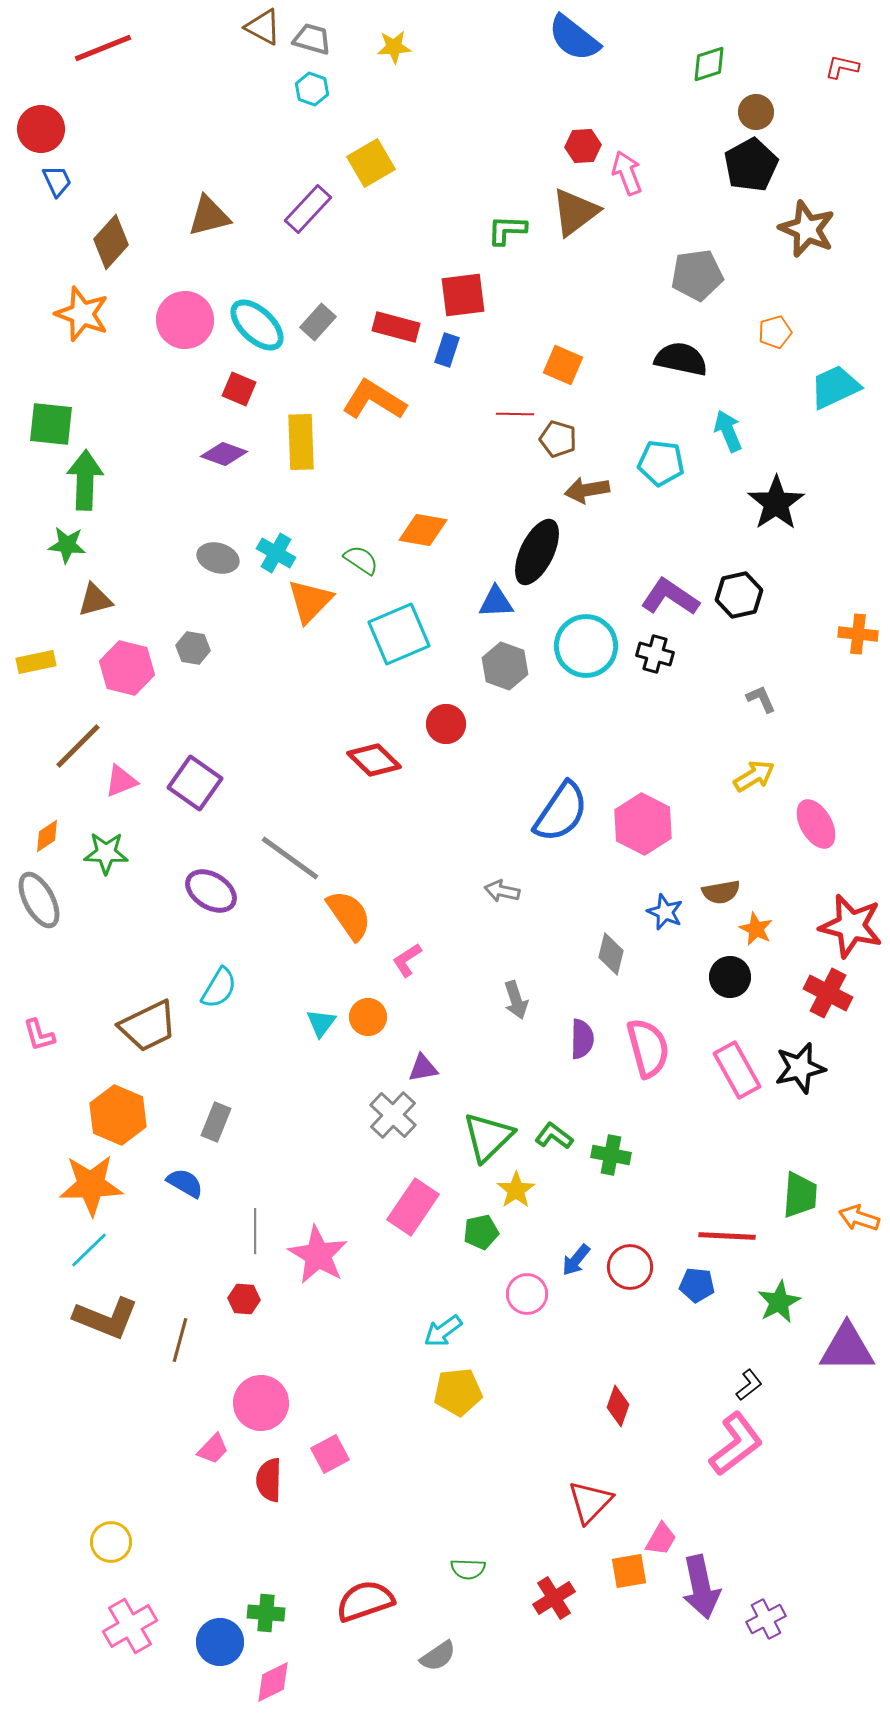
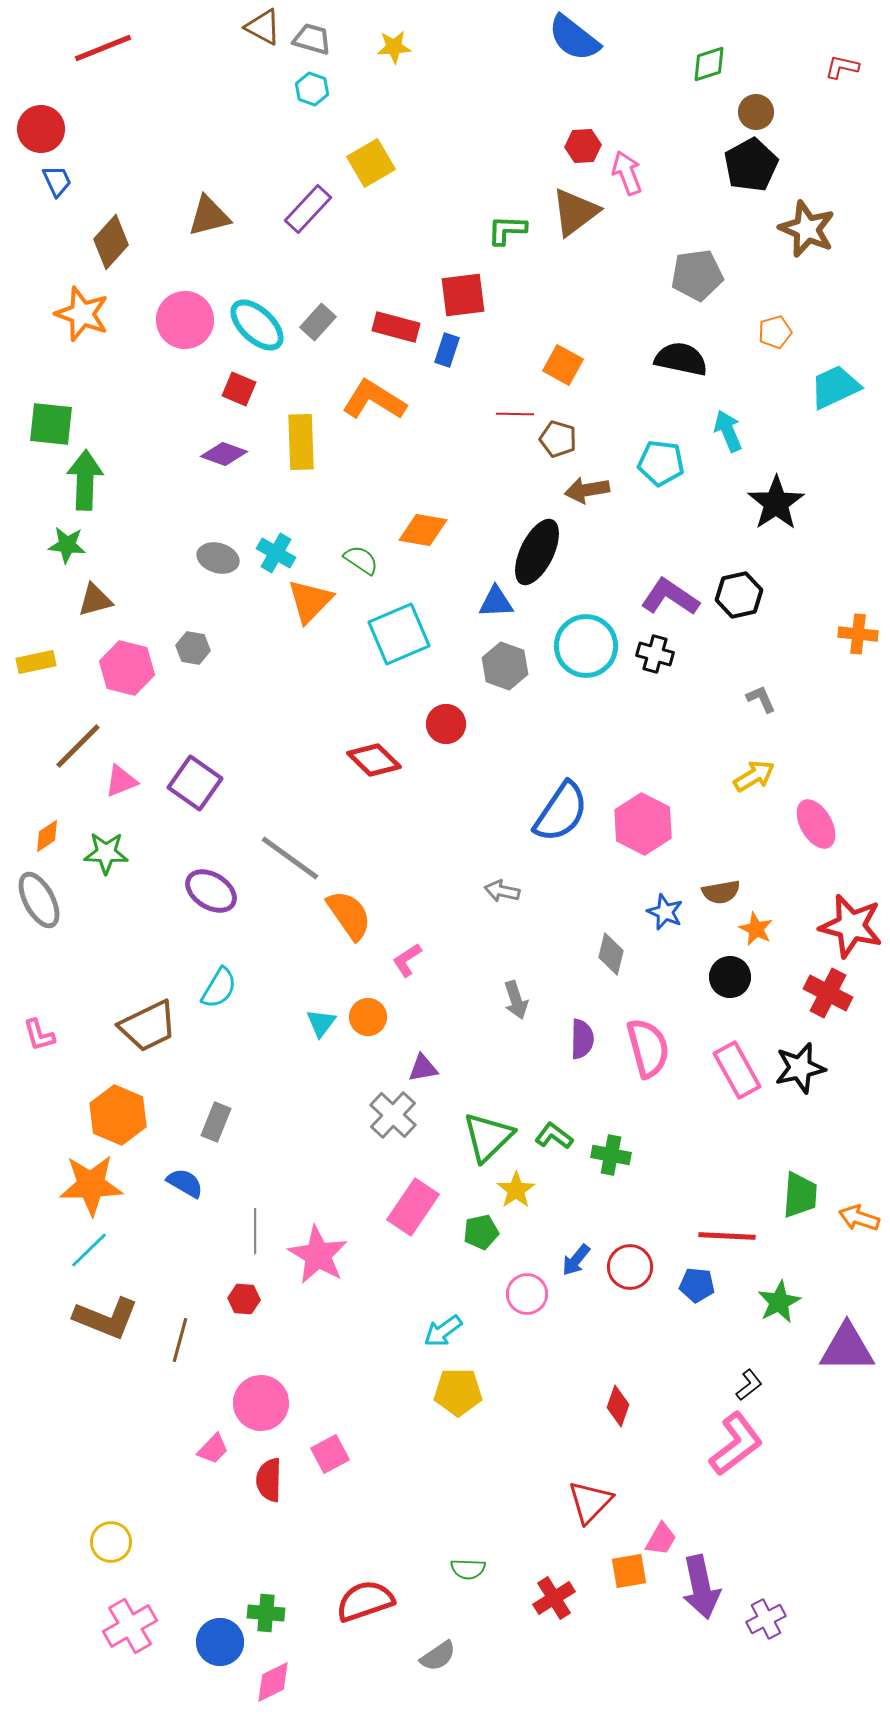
orange square at (563, 365): rotated 6 degrees clockwise
yellow pentagon at (458, 1392): rotated 6 degrees clockwise
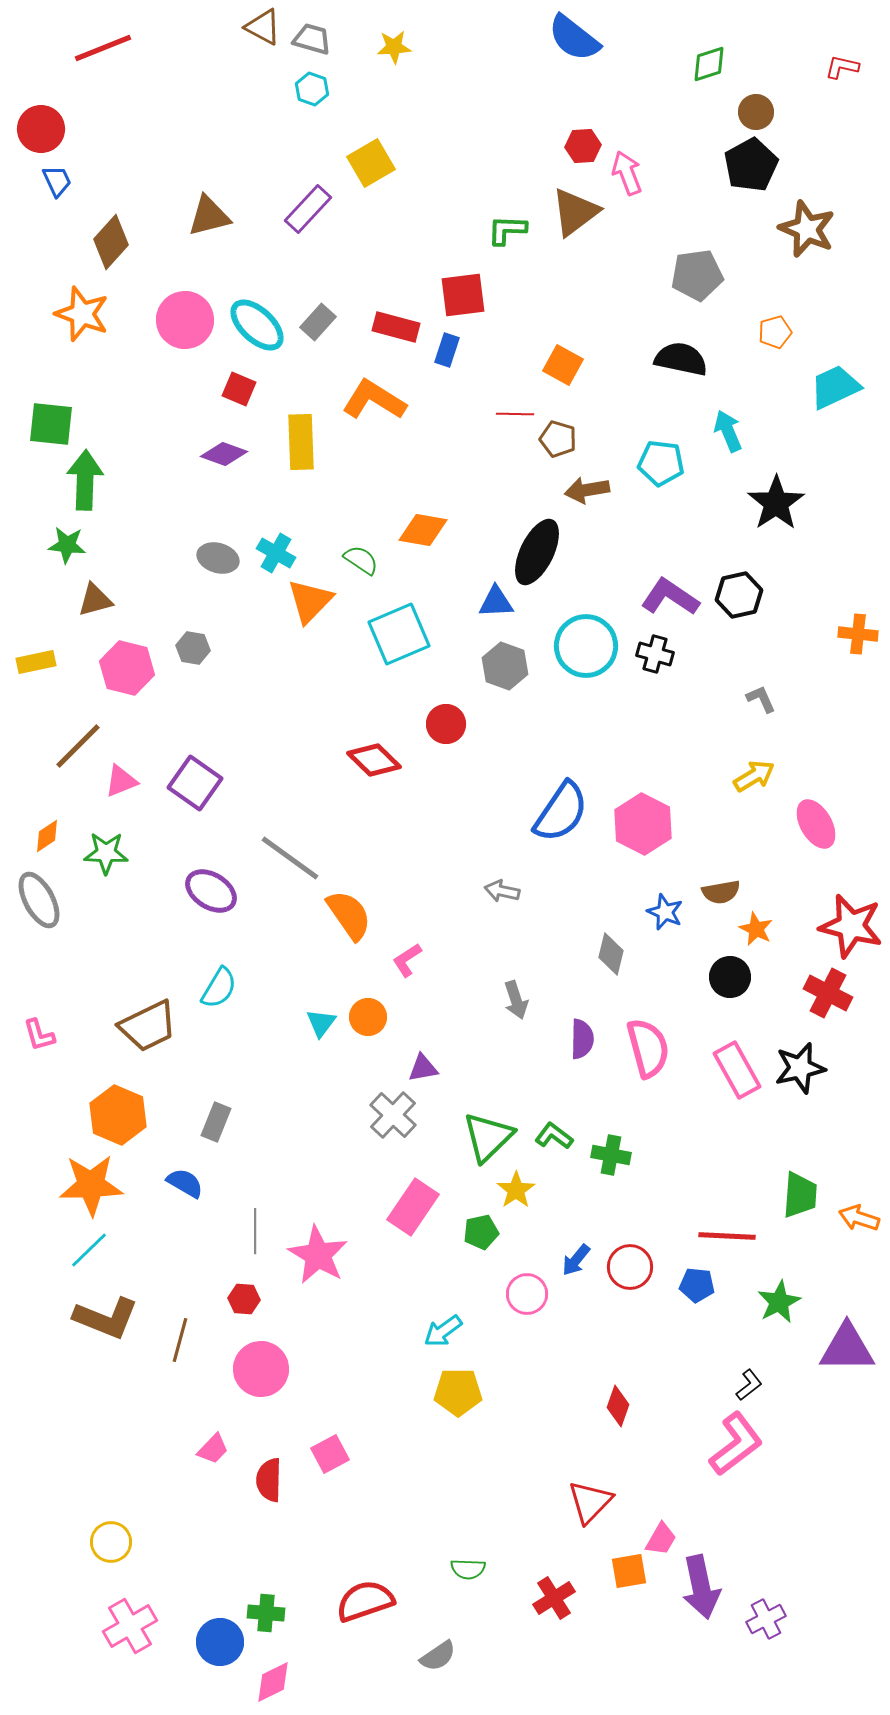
pink circle at (261, 1403): moved 34 px up
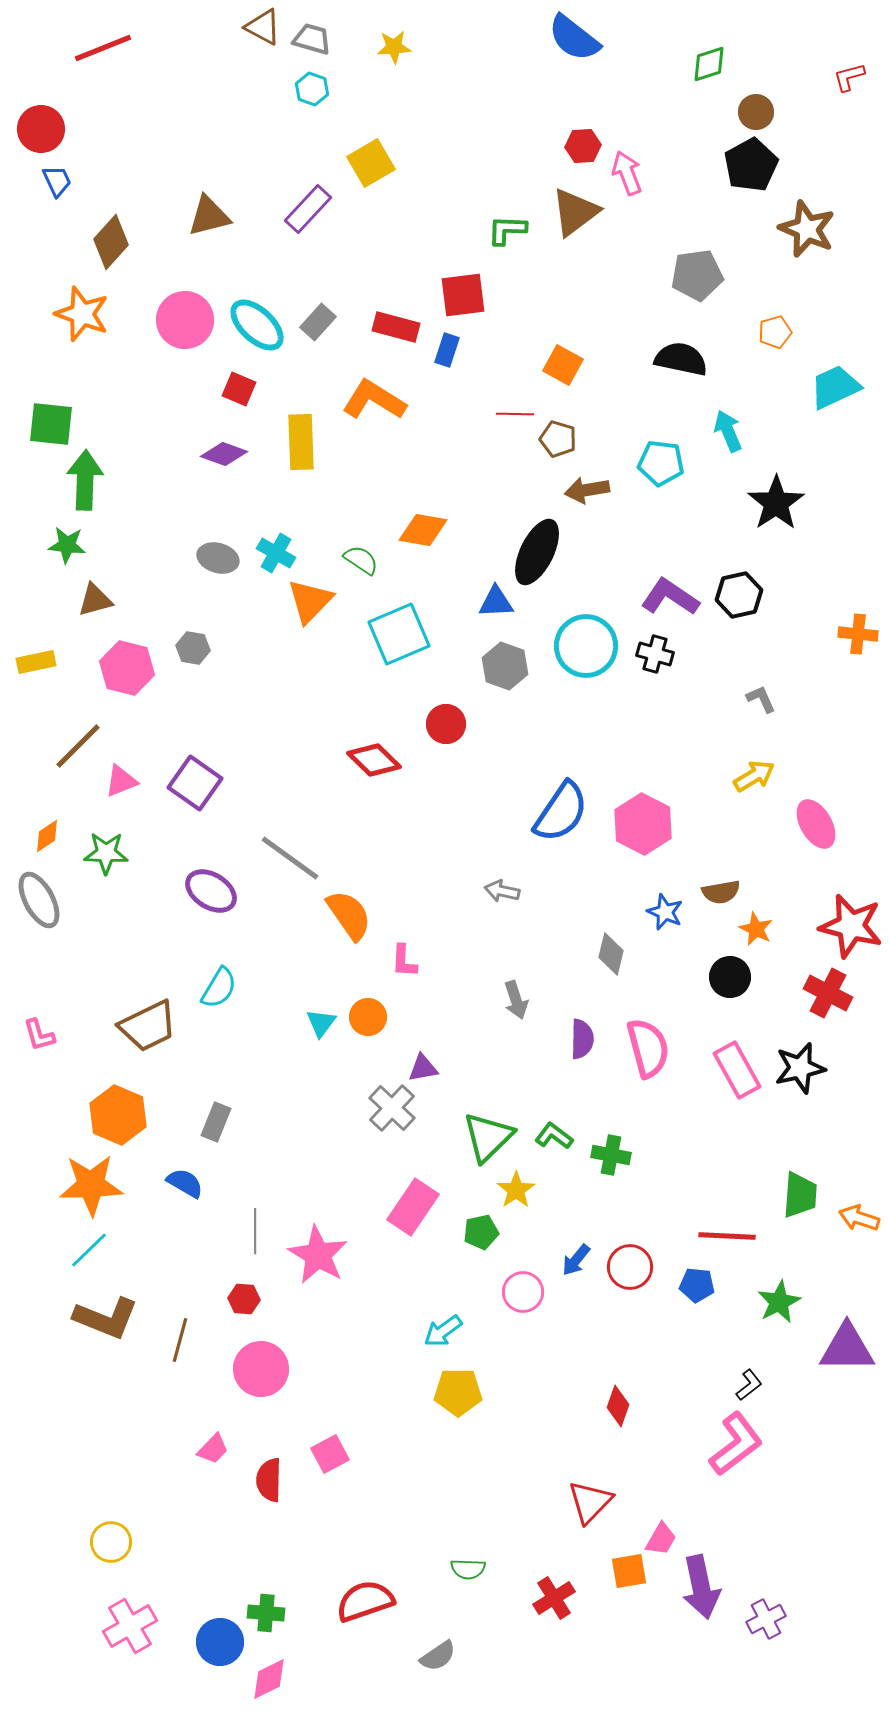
red L-shape at (842, 67): moved 7 px right, 10 px down; rotated 28 degrees counterclockwise
pink L-shape at (407, 960): moved 3 px left, 1 px down; rotated 54 degrees counterclockwise
gray cross at (393, 1115): moved 1 px left, 7 px up
pink circle at (527, 1294): moved 4 px left, 2 px up
pink diamond at (273, 1682): moved 4 px left, 3 px up
